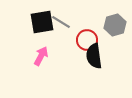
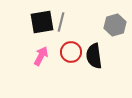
gray line: rotated 72 degrees clockwise
red circle: moved 16 px left, 12 px down
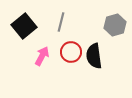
black square: moved 18 px left, 4 px down; rotated 30 degrees counterclockwise
pink arrow: moved 1 px right
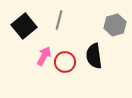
gray line: moved 2 px left, 2 px up
red circle: moved 6 px left, 10 px down
pink arrow: moved 2 px right
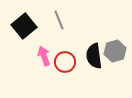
gray line: rotated 36 degrees counterclockwise
gray hexagon: moved 26 px down
pink arrow: rotated 48 degrees counterclockwise
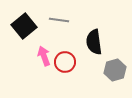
gray line: rotated 60 degrees counterclockwise
gray hexagon: moved 19 px down
black semicircle: moved 14 px up
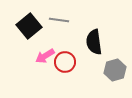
black square: moved 5 px right
pink arrow: moved 1 px right; rotated 102 degrees counterclockwise
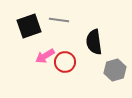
black square: rotated 20 degrees clockwise
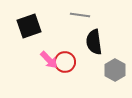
gray line: moved 21 px right, 5 px up
pink arrow: moved 4 px right, 4 px down; rotated 102 degrees counterclockwise
gray hexagon: rotated 15 degrees counterclockwise
